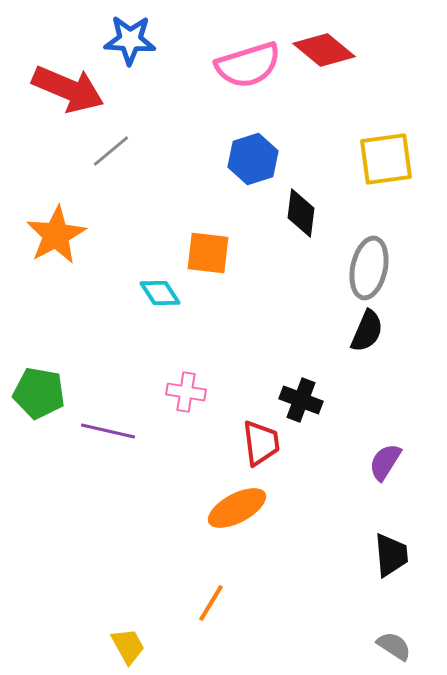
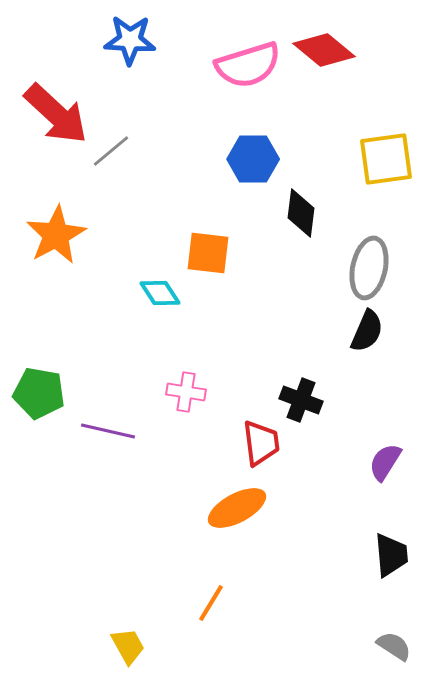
red arrow: moved 12 px left, 25 px down; rotated 20 degrees clockwise
blue hexagon: rotated 18 degrees clockwise
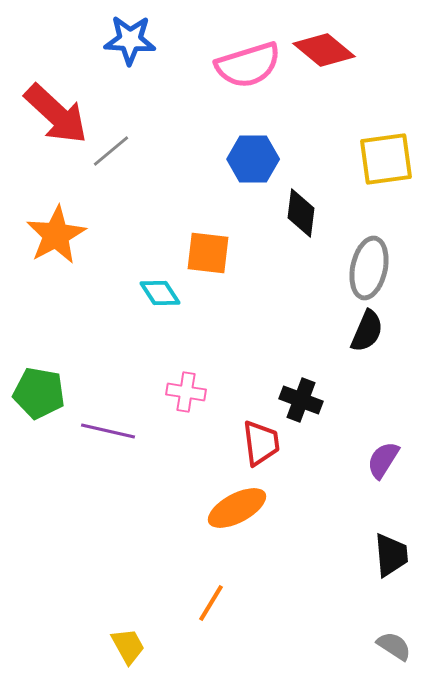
purple semicircle: moved 2 px left, 2 px up
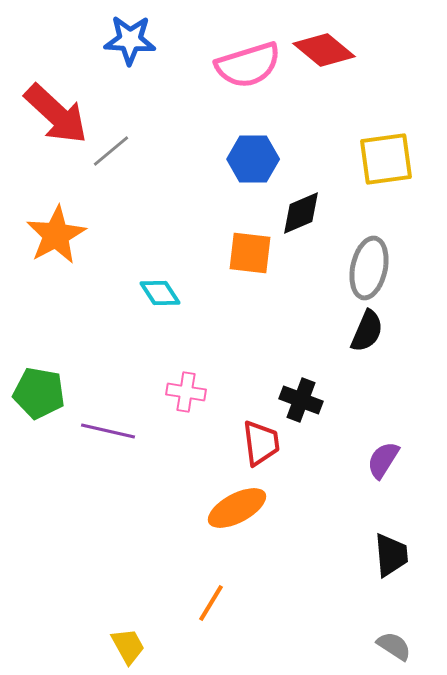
black diamond: rotated 60 degrees clockwise
orange square: moved 42 px right
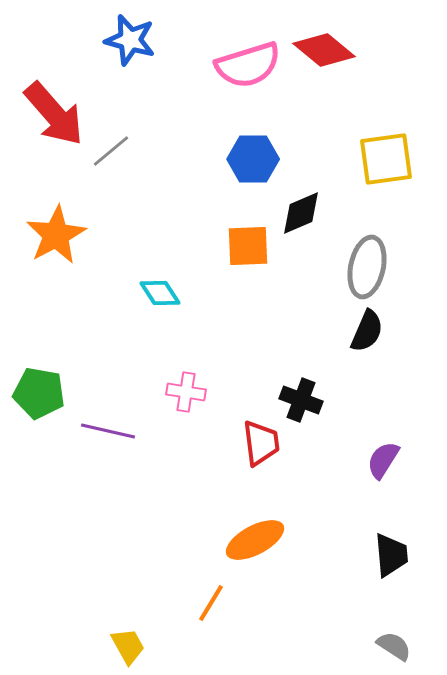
blue star: rotated 12 degrees clockwise
red arrow: moved 2 px left; rotated 6 degrees clockwise
orange square: moved 2 px left, 7 px up; rotated 9 degrees counterclockwise
gray ellipse: moved 2 px left, 1 px up
orange ellipse: moved 18 px right, 32 px down
